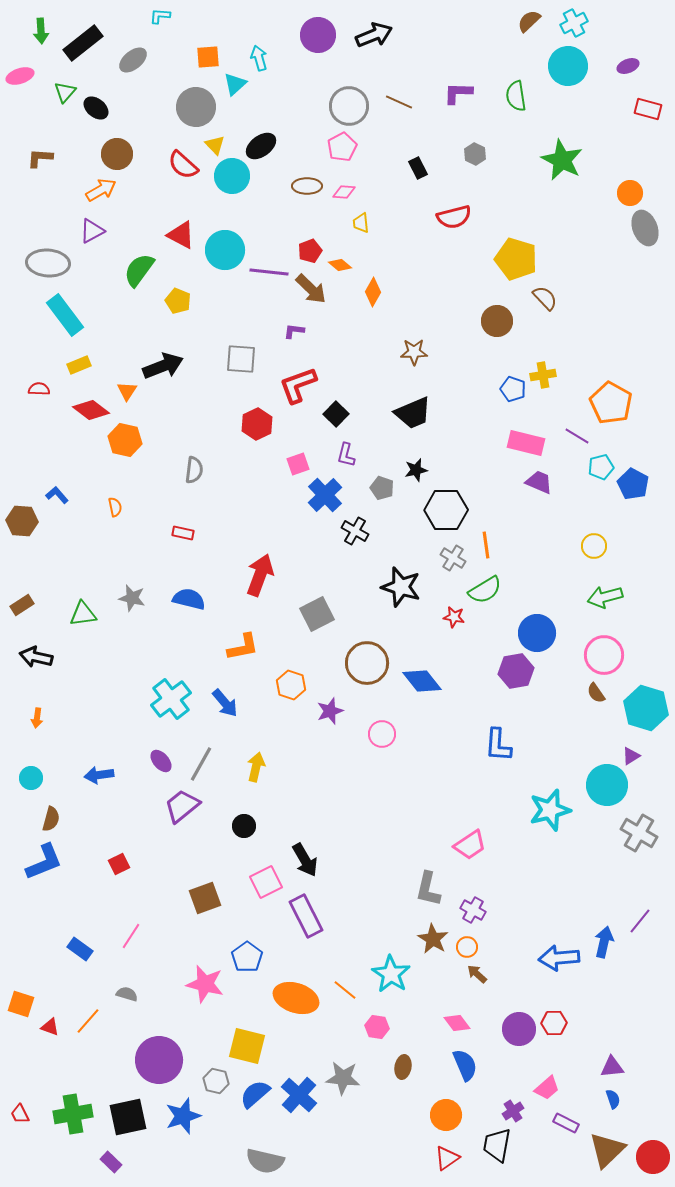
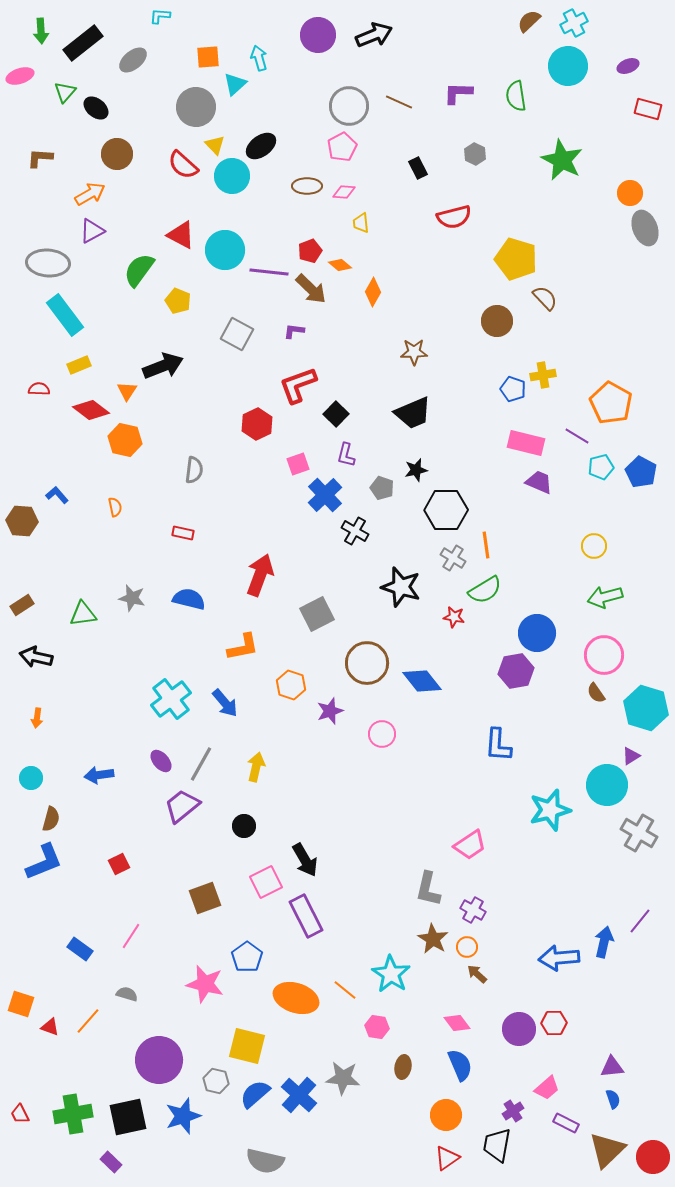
orange arrow at (101, 190): moved 11 px left, 4 px down
gray square at (241, 359): moved 4 px left, 25 px up; rotated 24 degrees clockwise
blue pentagon at (633, 484): moved 8 px right, 12 px up
blue semicircle at (465, 1065): moved 5 px left
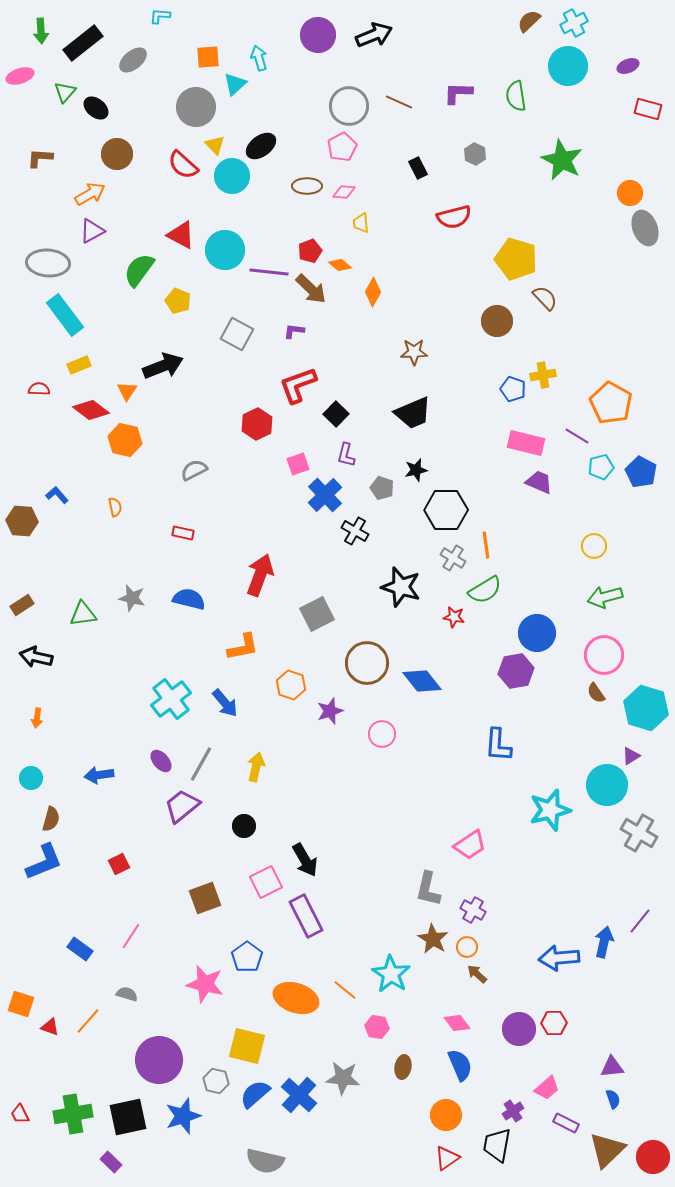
gray semicircle at (194, 470): rotated 124 degrees counterclockwise
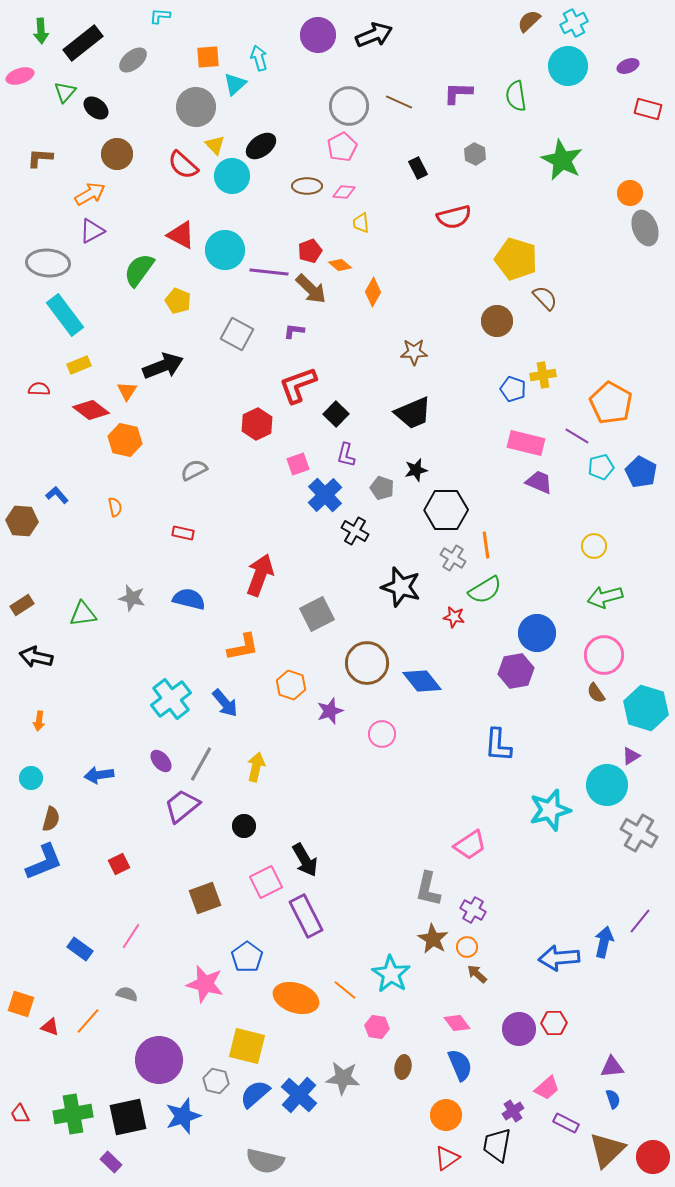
orange arrow at (37, 718): moved 2 px right, 3 px down
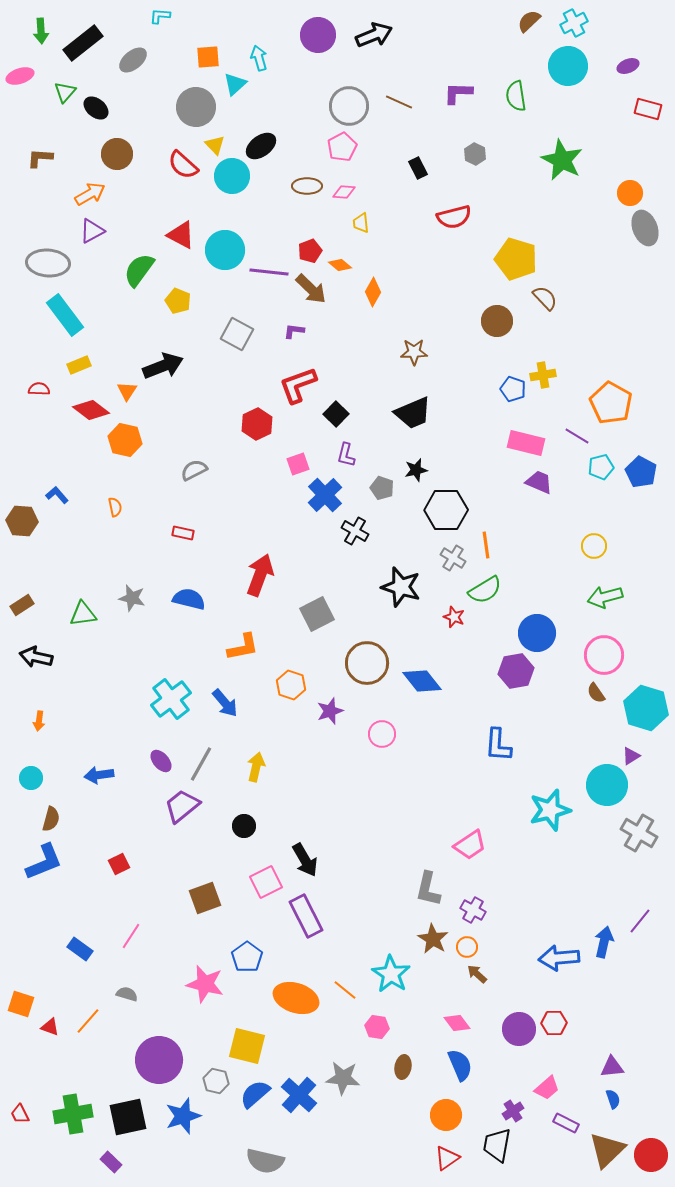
red star at (454, 617): rotated 10 degrees clockwise
red circle at (653, 1157): moved 2 px left, 2 px up
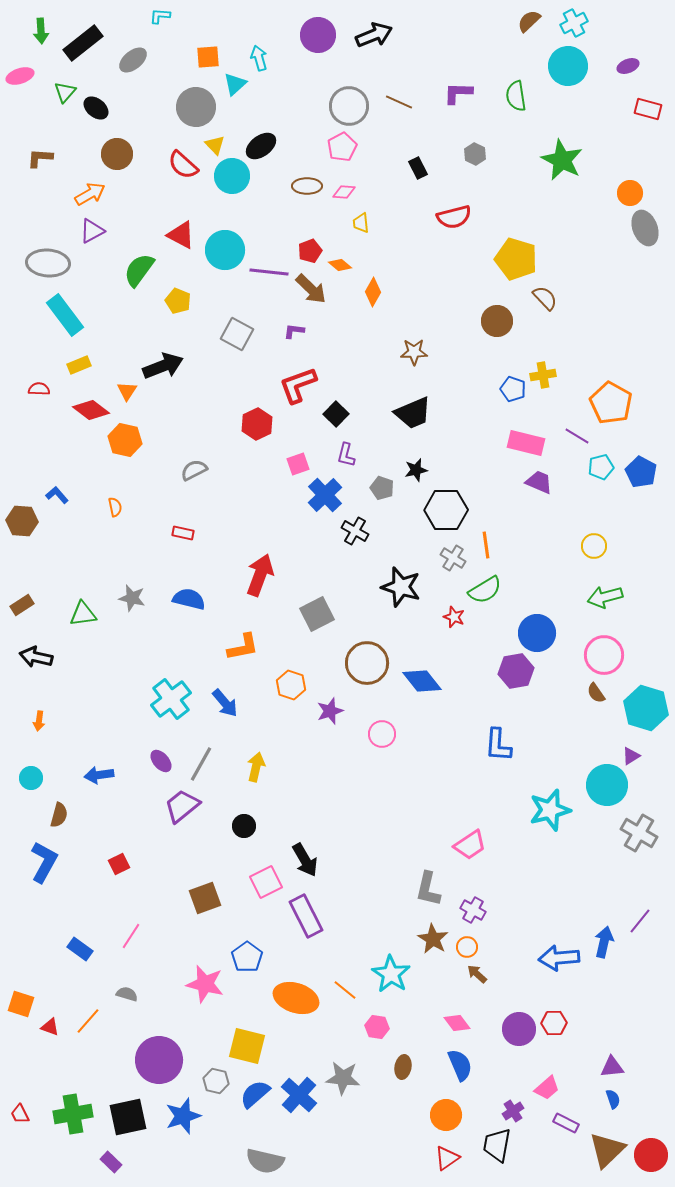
brown semicircle at (51, 819): moved 8 px right, 4 px up
blue L-shape at (44, 862): rotated 39 degrees counterclockwise
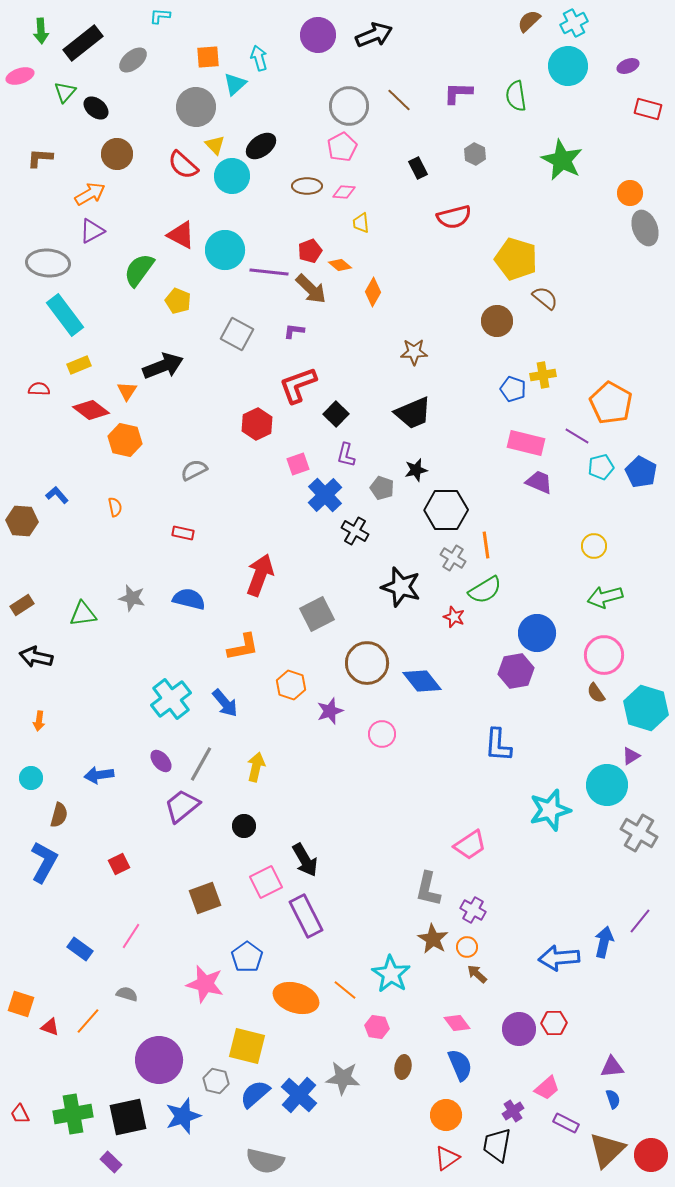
brown line at (399, 102): moved 2 px up; rotated 20 degrees clockwise
brown semicircle at (545, 298): rotated 8 degrees counterclockwise
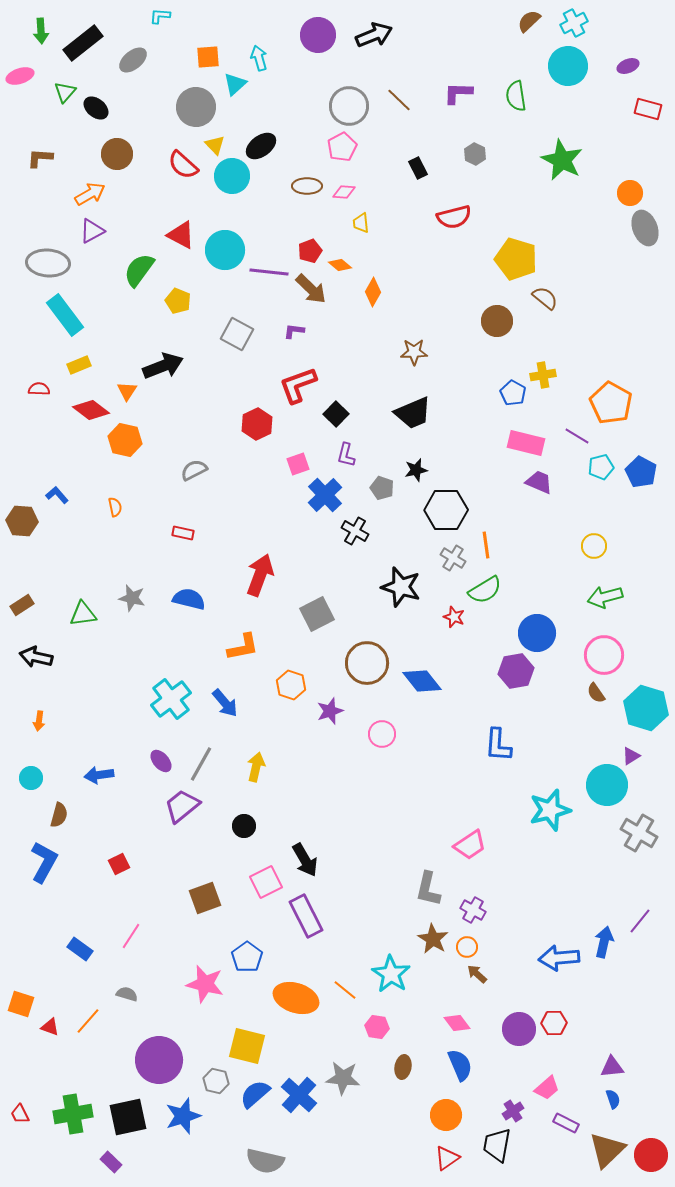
blue pentagon at (513, 389): moved 4 px down; rotated 10 degrees clockwise
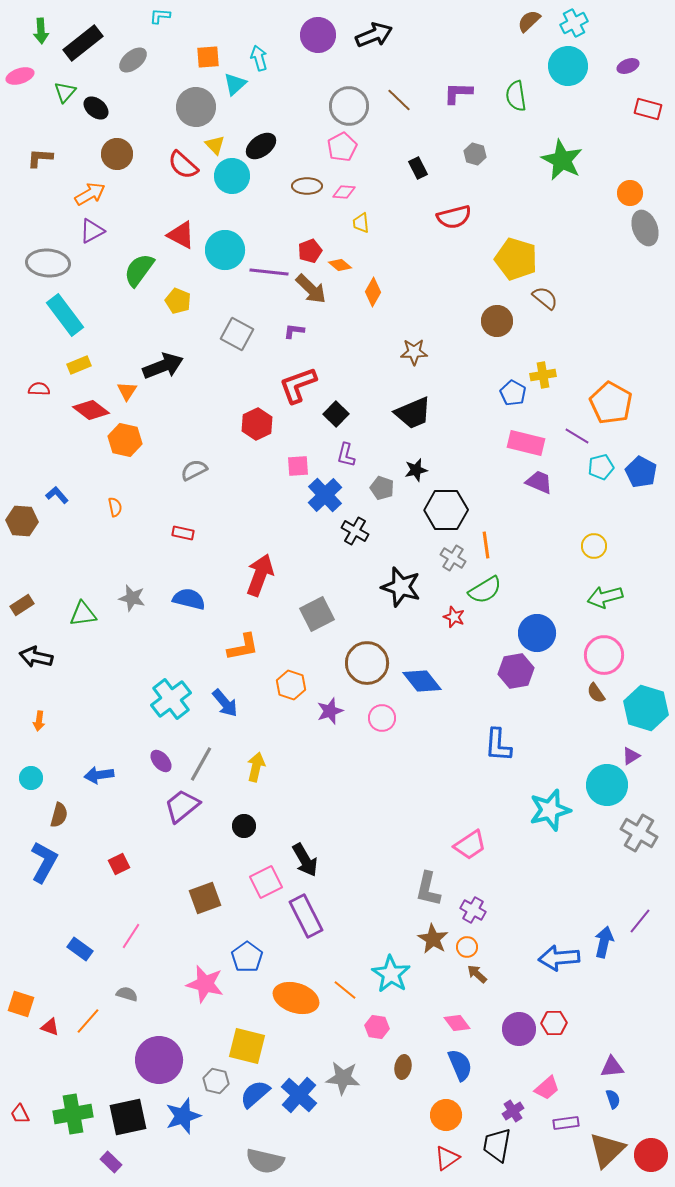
gray hexagon at (475, 154): rotated 10 degrees counterclockwise
pink square at (298, 464): moved 2 px down; rotated 15 degrees clockwise
pink circle at (382, 734): moved 16 px up
purple rectangle at (566, 1123): rotated 35 degrees counterclockwise
